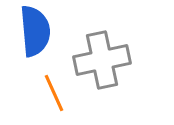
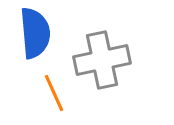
blue semicircle: moved 2 px down
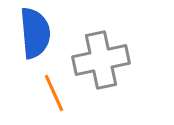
gray cross: moved 1 px left
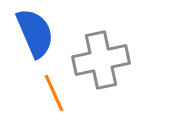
blue semicircle: rotated 18 degrees counterclockwise
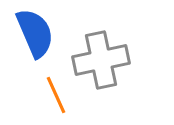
orange line: moved 2 px right, 2 px down
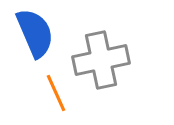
orange line: moved 2 px up
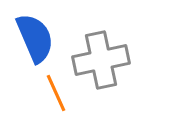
blue semicircle: moved 5 px down
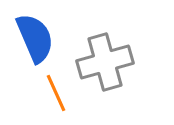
gray cross: moved 4 px right, 2 px down; rotated 4 degrees counterclockwise
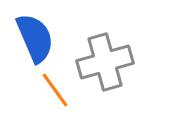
orange line: moved 1 px left, 3 px up; rotated 12 degrees counterclockwise
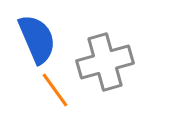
blue semicircle: moved 2 px right, 1 px down
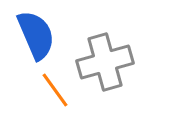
blue semicircle: moved 1 px left, 4 px up
